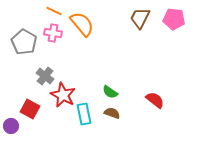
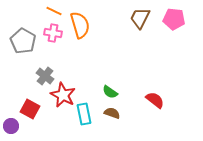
orange semicircle: moved 2 px left, 1 px down; rotated 24 degrees clockwise
gray pentagon: moved 1 px left, 1 px up
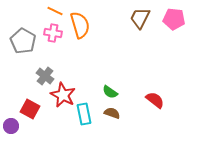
orange line: moved 1 px right
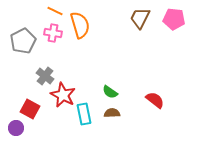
gray pentagon: rotated 15 degrees clockwise
brown semicircle: rotated 21 degrees counterclockwise
purple circle: moved 5 px right, 2 px down
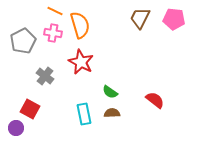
red star: moved 18 px right, 33 px up
